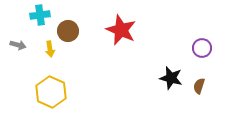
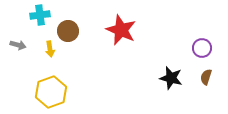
brown semicircle: moved 7 px right, 9 px up
yellow hexagon: rotated 16 degrees clockwise
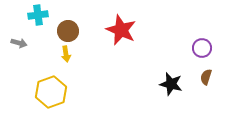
cyan cross: moved 2 px left
gray arrow: moved 1 px right, 2 px up
yellow arrow: moved 16 px right, 5 px down
black star: moved 6 px down
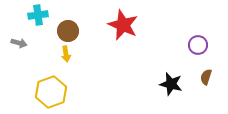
red star: moved 2 px right, 5 px up
purple circle: moved 4 px left, 3 px up
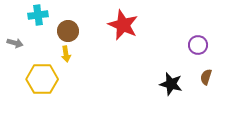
gray arrow: moved 4 px left
yellow hexagon: moved 9 px left, 13 px up; rotated 20 degrees clockwise
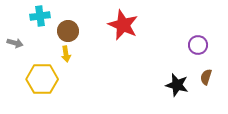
cyan cross: moved 2 px right, 1 px down
black star: moved 6 px right, 1 px down
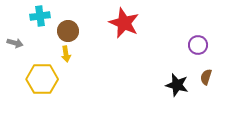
red star: moved 1 px right, 2 px up
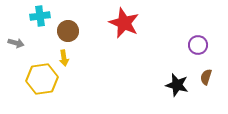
gray arrow: moved 1 px right
yellow arrow: moved 2 px left, 4 px down
yellow hexagon: rotated 8 degrees counterclockwise
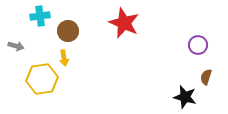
gray arrow: moved 3 px down
black star: moved 8 px right, 12 px down
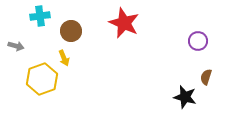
brown circle: moved 3 px right
purple circle: moved 4 px up
yellow arrow: rotated 14 degrees counterclockwise
yellow hexagon: rotated 12 degrees counterclockwise
